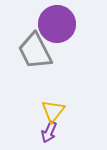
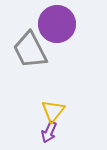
gray trapezoid: moved 5 px left, 1 px up
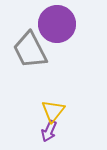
purple arrow: moved 1 px up
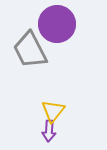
purple arrow: rotated 20 degrees counterclockwise
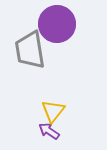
gray trapezoid: rotated 18 degrees clockwise
purple arrow: rotated 120 degrees clockwise
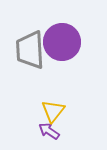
purple circle: moved 5 px right, 18 px down
gray trapezoid: rotated 6 degrees clockwise
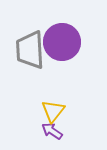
purple arrow: moved 3 px right
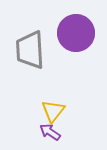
purple circle: moved 14 px right, 9 px up
purple arrow: moved 2 px left, 1 px down
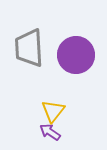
purple circle: moved 22 px down
gray trapezoid: moved 1 px left, 2 px up
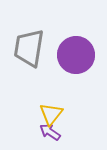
gray trapezoid: rotated 12 degrees clockwise
yellow triangle: moved 2 px left, 3 px down
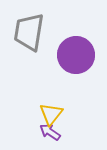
gray trapezoid: moved 16 px up
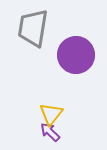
gray trapezoid: moved 4 px right, 4 px up
purple arrow: rotated 10 degrees clockwise
